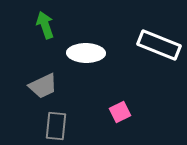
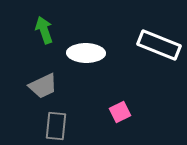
green arrow: moved 1 px left, 5 px down
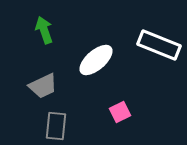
white ellipse: moved 10 px right, 7 px down; rotated 42 degrees counterclockwise
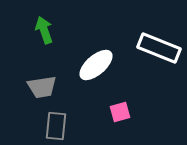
white rectangle: moved 3 px down
white ellipse: moved 5 px down
gray trapezoid: moved 1 px left, 1 px down; rotated 16 degrees clockwise
pink square: rotated 10 degrees clockwise
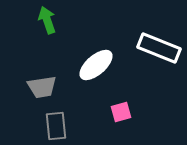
green arrow: moved 3 px right, 10 px up
pink square: moved 1 px right
gray rectangle: rotated 12 degrees counterclockwise
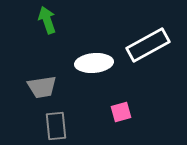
white rectangle: moved 11 px left, 3 px up; rotated 51 degrees counterclockwise
white ellipse: moved 2 px left, 2 px up; rotated 36 degrees clockwise
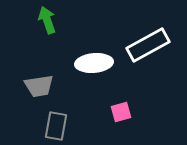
gray trapezoid: moved 3 px left, 1 px up
gray rectangle: rotated 16 degrees clockwise
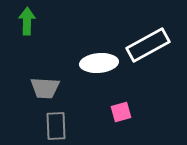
green arrow: moved 20 px left, 1 px down; rotated 20 degrees clockwise
white ellipse: moved 5 px right
gray trapezoid: moved 6 px right, 2 px down; rotated 12 degrees clockwise
gray rectangle: rotated 12 degrees counterclockwise
